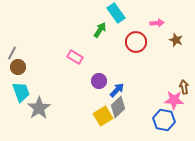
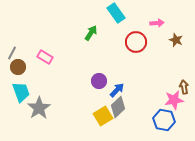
green arrow: moved 9 px left, 3 px down
pink rectangle: moved 30 px left
pink star: rotated 12 degrees counterclockwise
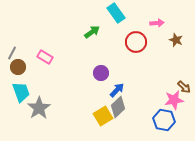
green arrow: moved 1 px right, 1 px up; rotated 21 degrees clockwise
purple circle: moved 2 px right, 8 px up
brown arrow: rotated 144 degrees clockwise
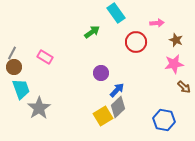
brown circle: moved 4 px left
cyan trapezoid: moved 3 px up
pink star: moved 36 px up
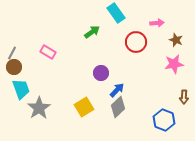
pink rectangle: moved 3 px right, 5 px up
brown arrow: moved 10 px down; rotated 48 degrees clockwise
yellow square: moved 19 px left, 9 px up
blue hexagon: rotated 10 degrees clockwise
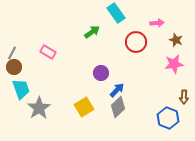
blue hexagon: moved 4 px right, 2 px up
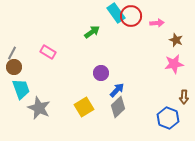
red circle: moved 5 px left, 26 px up
gray star: rotated 15 degrees counterclockwise
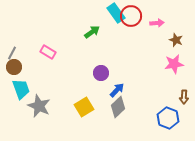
gray star: moved 2 px up
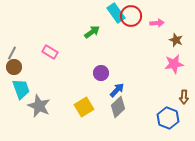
pink rectangle: moved 2 px right
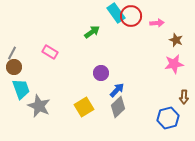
blue hexagon: rotated 25 degrees clockwise
